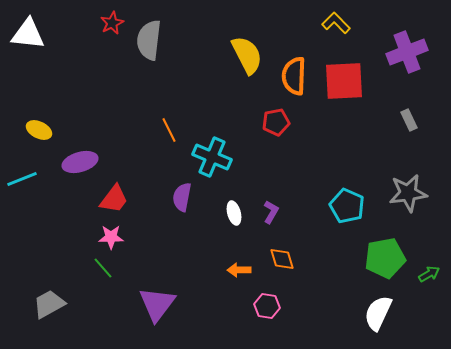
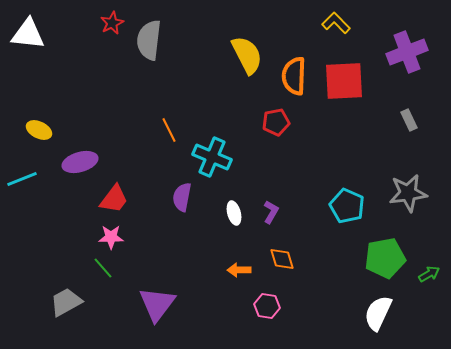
gray trapezoid: moved 17 px right, 2 px up
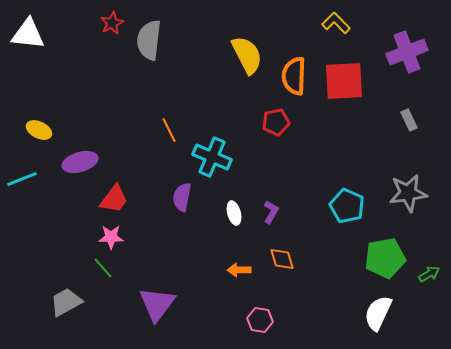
pink hexagon: moved 7 px left, 14 px down
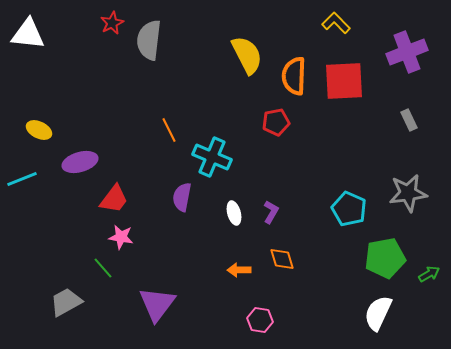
cyan pentagon: moved 2 px right, 3 px down
pink star: moved 10 px right; rotated 10 degrees clockwise
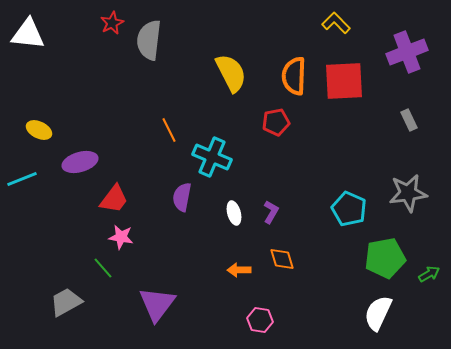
yellow semicircle: moved 16 px left, 18 px down
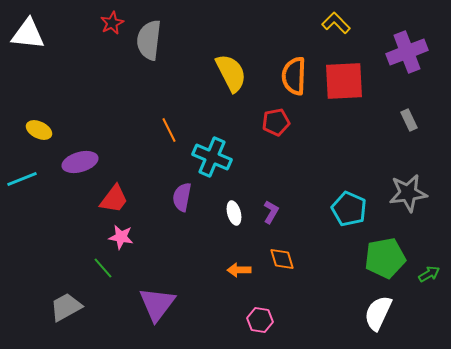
gray trapezoid: moved 5 px down
